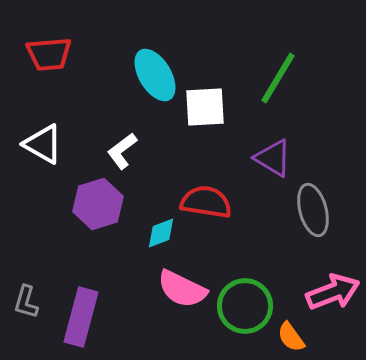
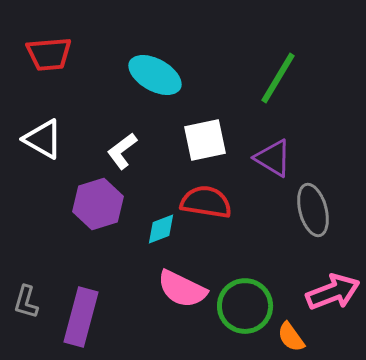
cyan ellipse: rotated 30 degrees counterclockwise
white square: moved 33 px down; rotated 9 degrees counterclockwise
white triangle: moved 5 px up
cyan diamond: moved 4 px up
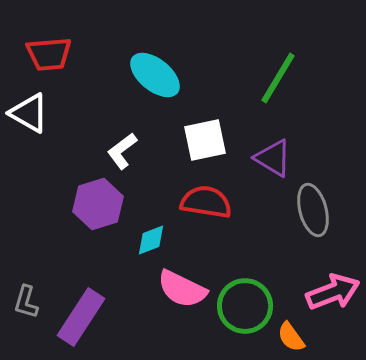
cyan ellipse: rotated 10 degrees clockwise
white triangle: moved 14 px left, 26 px up
cyan diamond: moved 10 px left, 11 px down
purple rectangle: rotated 18 degrees clockwise
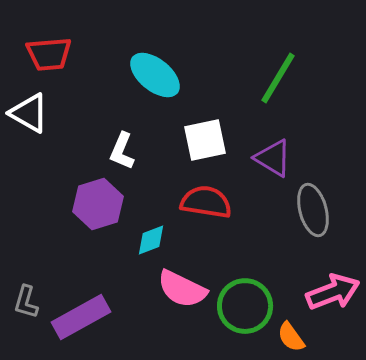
white L-shape: rotated 30 degrees counterclockwise
purple rectangle: rotated 28 degrees clockwise
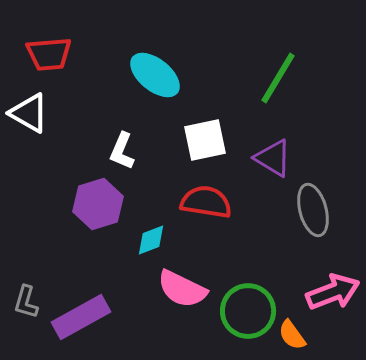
green circle: moved 3 px right, 5 px down
orange semicircle: moved 1 px right, 2 px up
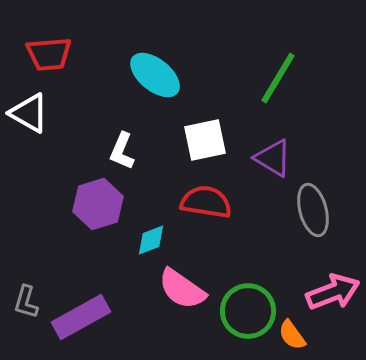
pink semicircle: rotated 9 degrees clockwise
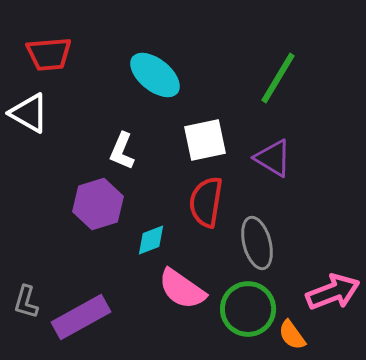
red semicircle: rotated 90 degrees counterclockwise
gray ellipse: moved 56 px left, 33 px down
green circle: moved 2 px up
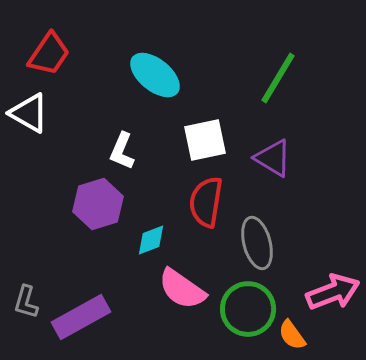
red trapezoid: rotated 51 degrees counterclockwise
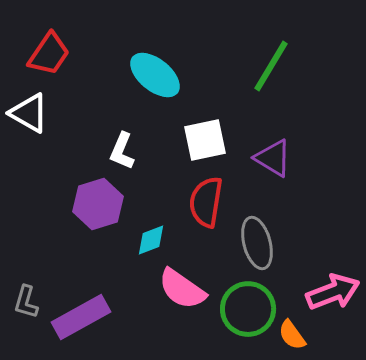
green line: moved 7 px left, 12 px up
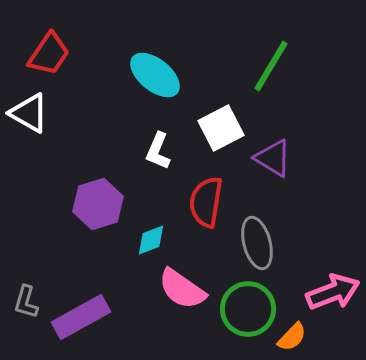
white square: moved 16 px right, 12 px up; rotated 15 degrees counterclockwise
white L-shape: moved 36 px right
orange semicircle: moved 2 px down; rotated 100 degrees counterclockwise
